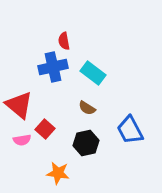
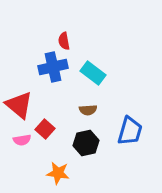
brown semicircle: moved 1 px right, 2 px down; rotated 36 degrees counterclockwise
blue trapezoid: moved 1 px down; rotated 136 degrees counterclockwise
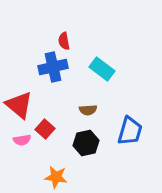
cyan rectangle: moved 9 px right, 4 px up
orange star: moved 2 px left, 4 px down
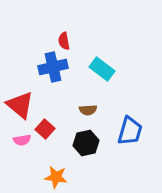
red triangle: moved 1 px right
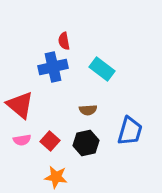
red square: moved 5 px right, 12 px down
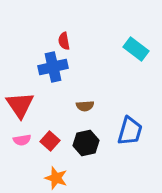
cyan rectangle: moved 34 px right, 20 px up
red triangle: rotated 16 degrees clockwise
brown semicircle: moved 3 px left, 4 px up
orange star: moved 1 px down; rotated 10 degrees clockwise
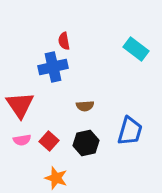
red square: moved 1 px left
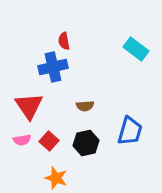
red triangle: moved 9 px right, 1 px down
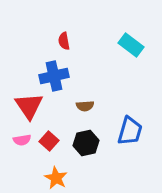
cyan rectangle: moved 5 px left, 4 px up
blue cross: moved 1 px right, 9 px down
orange star: rotated 10 degrees clockwise
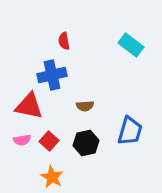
blue cross: moved 2 px left, 1 px up
red triangle: rotated 44 degrees counterclockwise
orange star: moved 4 px left, 1 px up
